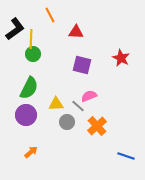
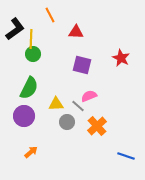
purple circle: moved 2 px left, 1 px down
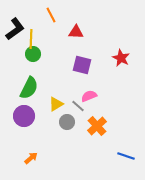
orange line: moved 1 px right
yellow triangle: rotated 28 degrees counterclockwise
orange arrow: moved 6 px down
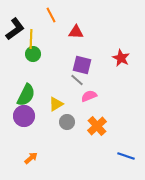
green semicircle: moved 3 px left, 7 px down
gray line: moved 1 px left, 26 px up
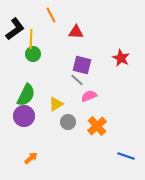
gray circle: moved 1 px right
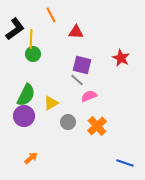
yellow triangle: moved 5 px left, 1 px up
blue line: moved 1 px left, 7 px down
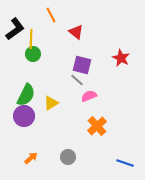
red triangle: rotated 35 degrees clockwise
gray circle: moved 35 px down
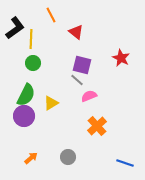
black L-shape: moved 1 px up
green circle: moved 9 px down
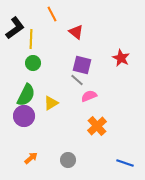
orange line: moved 1 px right, 1 px up
gray circle: moved 3 px down
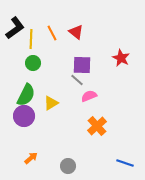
orange line: moved 19 px down
purple square: rotated 12 degrees counterclockwise
gray circle: moved 6 px down
